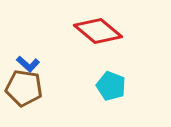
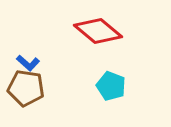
blue L-shape: moved 1 px up
brown pentagon: moved 2 px right
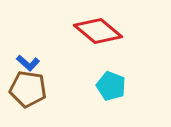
brown pentagon: moved 2 px right, 1 px down
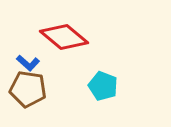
red diamond: moved 34 px left, 6 px down
cyan pentagon: moved 8 px left
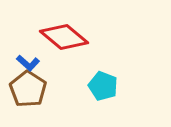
brown pentagon: rotated 24 degrees clockwise
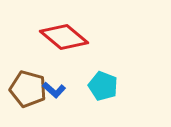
blue L-shape: moved 26 px right, 27 px down
brown pentagon: rotated 18 degrees counterclockwise
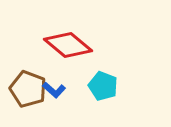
red diamond: moved 4 px right, 8 px down
brown pentagon: rotated 6 degrees clockwise
